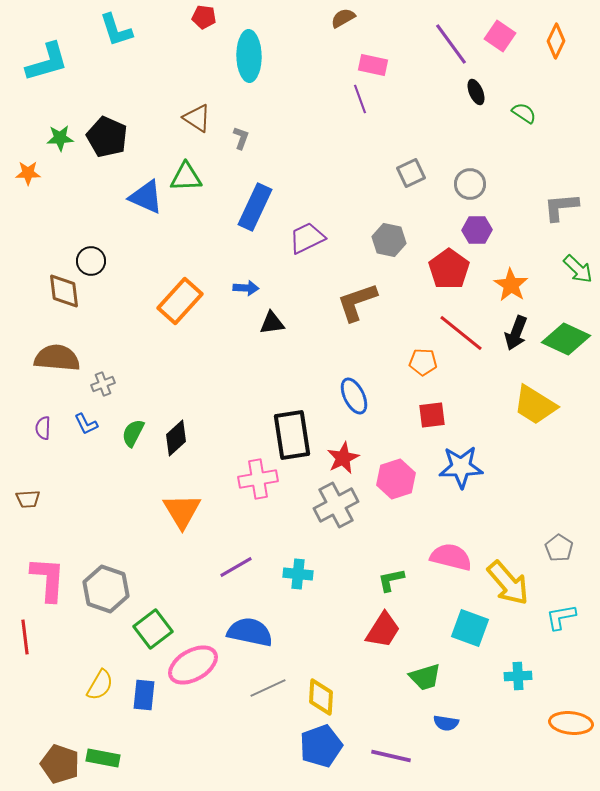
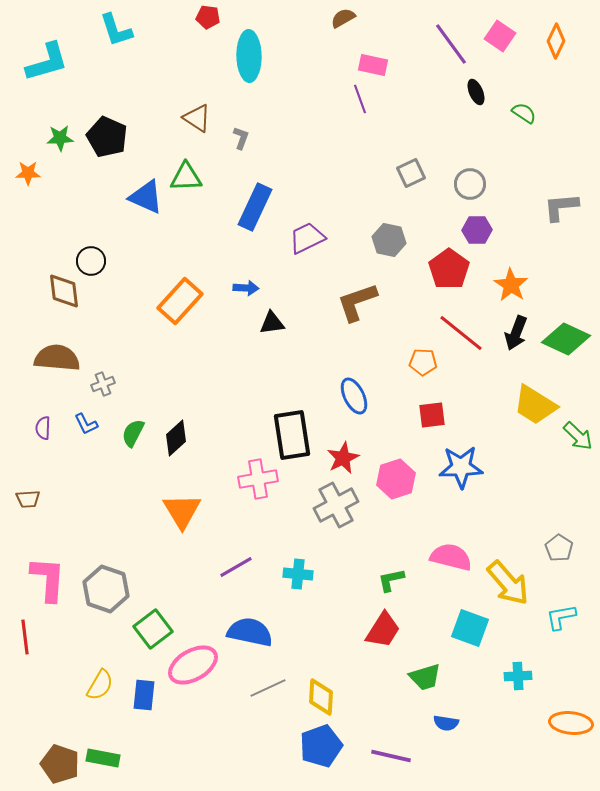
red pentagon at (204, 17): moved 4 px right
green arrow at (578, 269): moved 167 px down
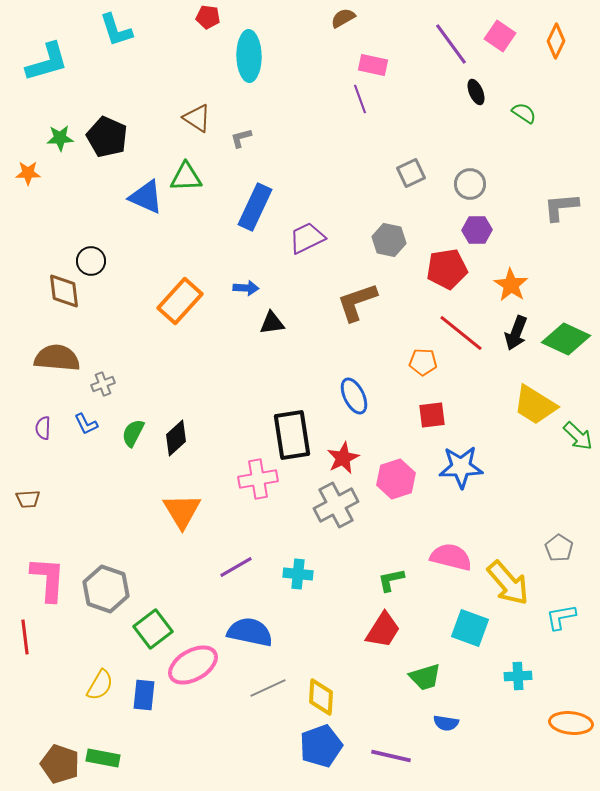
gray L-shape at (241, 138): rotated 125 degrees counterclockwise
red pentagon at (449, 269): moved 2 px left; rotated 27 degrees clockwise
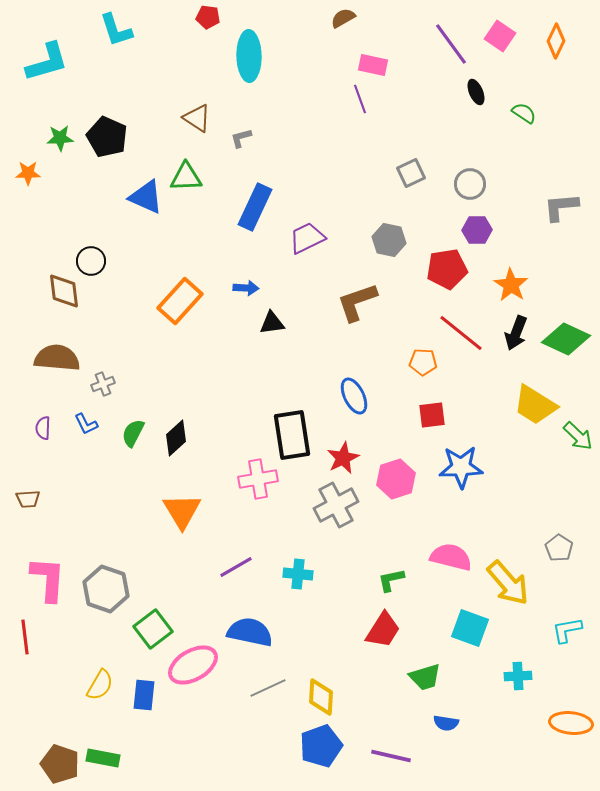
cyan L-shape at (561, 617): moved 6 px right, 13 px down
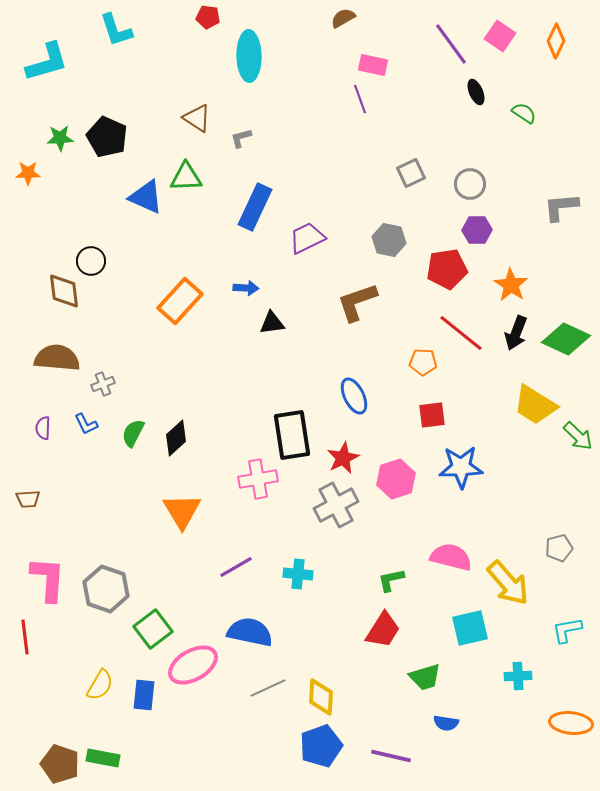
gray pentagon at (559, 548): rotated 24 degrees clockwise
cyan square at (470, 628): rotated 33 degrees counterclockwise
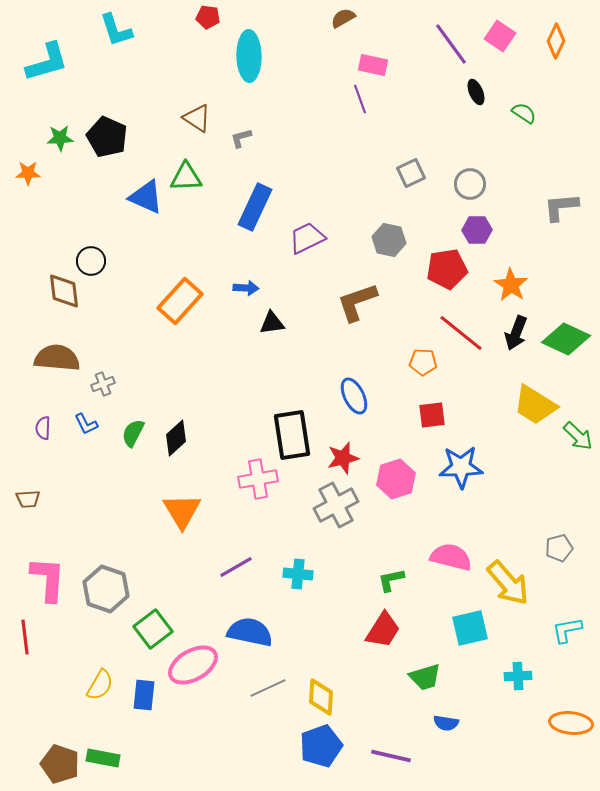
red star at (343, 458): rotated 12 degrees clockwise
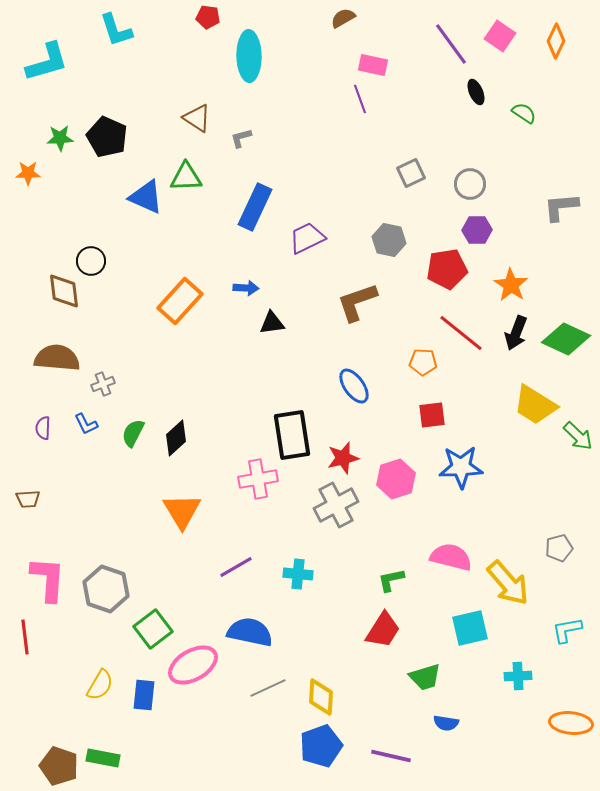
blue ellipse at (354, 396): moved 10 px up; rotated 9 degrees counterclockwise
brown pentagon at (60, 764): moved 1 px left, 2 px down
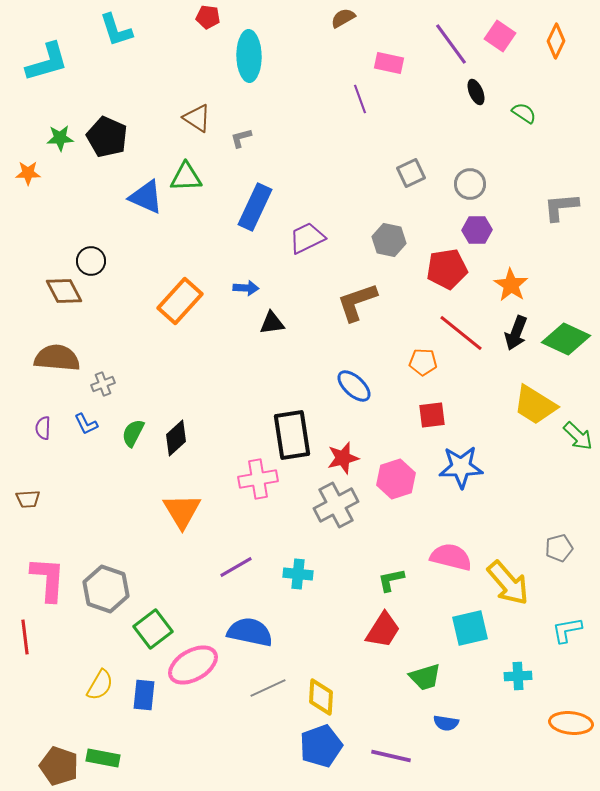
pink rectangle at (373, 65): moved 16 px right, 2 px up
brown diamond at (64, 291): rotated 21 degrees counterclockwise
blue ellipse at (354, 386): rotated 12 degrees counterclockwise
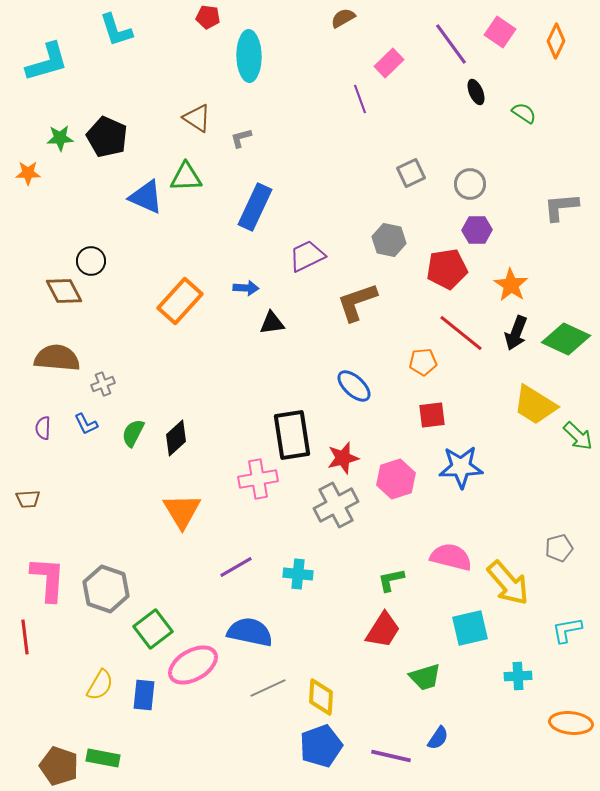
pink square at (500, 36): moved 4 px up
pink rectangle at (389, 63): rotated 56 degrees counterclockwise
purple trapezoid at (307, 238): moved 18 px down
orange pentagon at (423, 362): rotated 8 degrees counterclockwise
blue semicircle at (446, 723): moved 8 px left, 15 px down; rotated 65 degrees counterclockwise
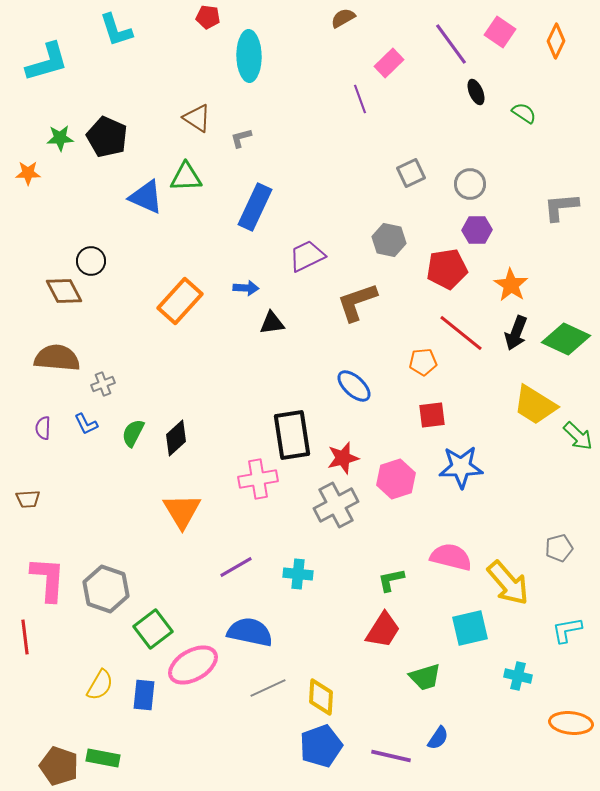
cyan cross at (518, 676): rotated 16 degrees clockwise
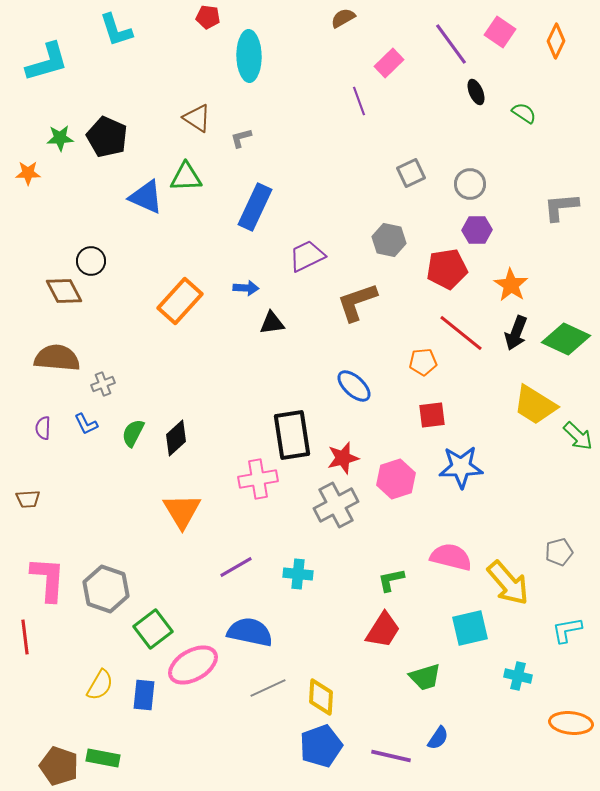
purple line at (360, 99): moved 1 px left, 2 px down
gray pentagon at (559, 548): moved 4 px down
